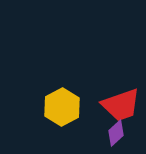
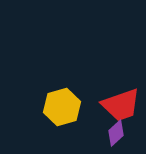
yellow hexagon: rotated 12 degrees clockwise
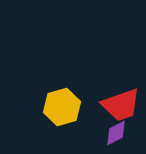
purple diamond: rotated 16 degrees clockwise
